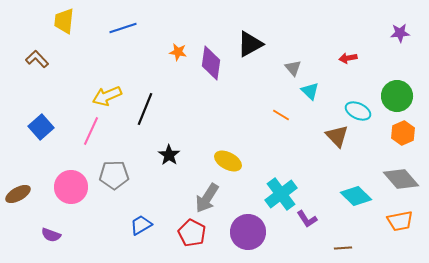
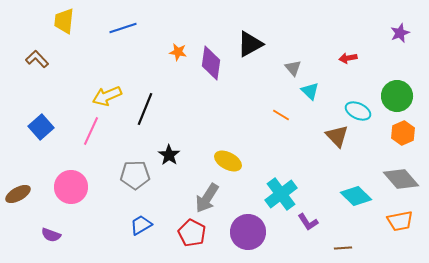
purple star: rotated 18 degrees counterclockwise
gray pentagon: moved 21 px right
purple L-shape: moved 1 px right, 3 px down
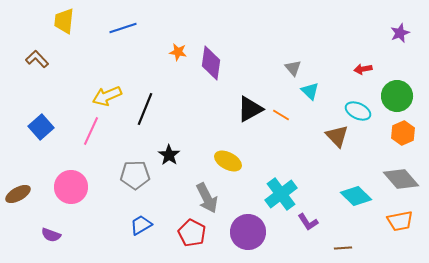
black triangle: moved 65 px down
red arrow: moved 15 px right, 11 px down
gray arrow: rotated 60 degrees counterclockwise
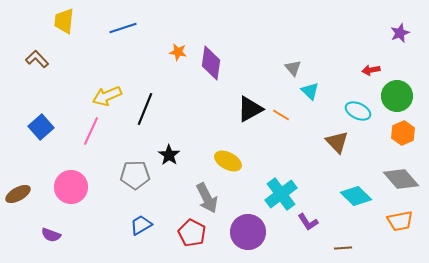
red arrow: moved 8 px right, 1 px down
brown triangle: moved 6 px down
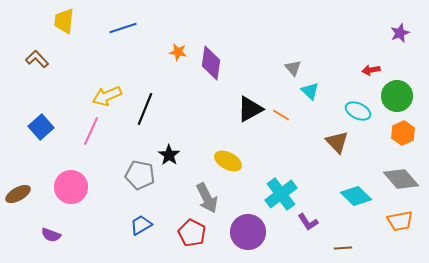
gray pentagon: moved 5 px right; rotated 12 degrees clockwise
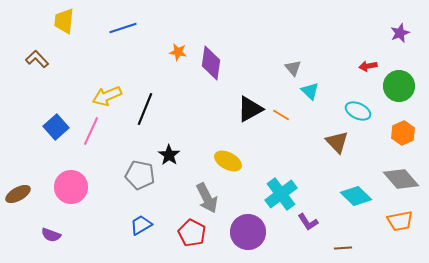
red arrow: moved 3 px left, 4 px up
green circle: moved 2 px right, 10 px up
blue square: moved 15 px right
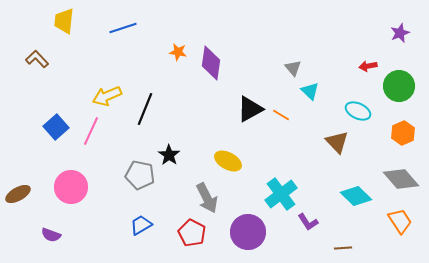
orange trapezoid: rotated 112 degrees counterclockwise
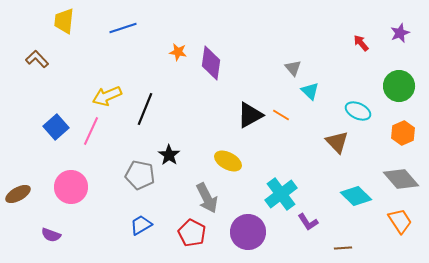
red arrow: moved 7 px left, 23 px up; rotated 60 degrees clockwise
black triangle: moved 6 px down
